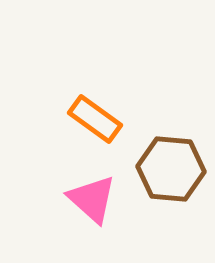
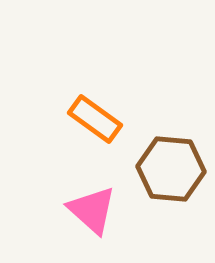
pink triangle: moved 11 px down
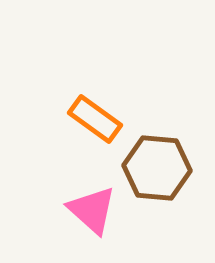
brown hexagon: moved 14 px left, 1 px up
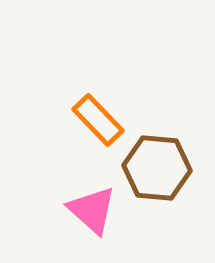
orange rectangle: moved 3 px right, 1 px down; rotated 10 degrees clockwise
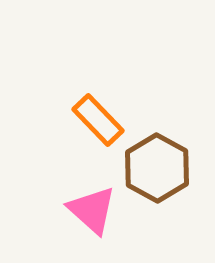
brown hexagon: rotated 24 degrees clockwise
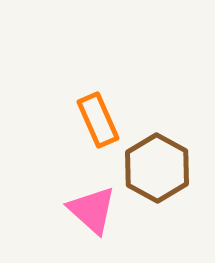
orange rectangle: rotated 20 degrees clockwise
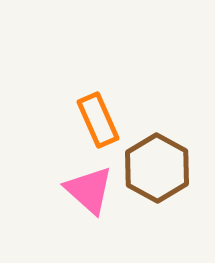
pink triangle: moved 3 px left, 20 px up
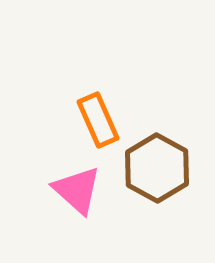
pink triangle: moved 12 px left
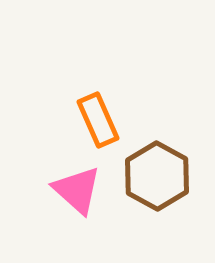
brown hexagon: moved 8 px down
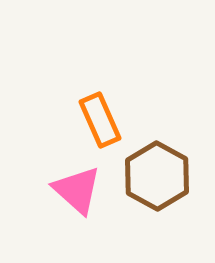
orange rectangle: moved 2 px right
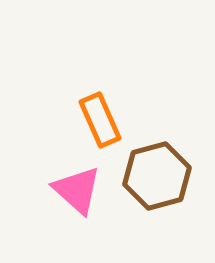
brown hexagon: rotated 16 degrees clockwise
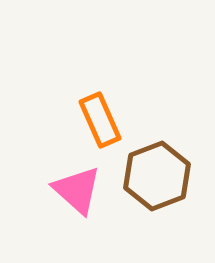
brown hexagon: rotated 6 degrees counterclockwise
